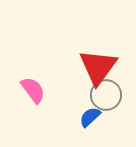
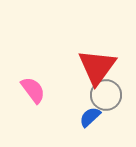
red triangle: moved 1 px left
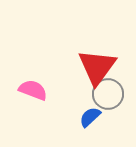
pink semicircle: rotated 32 degrees counterclockwise
gray circle: moved 2 px right, 1 px up
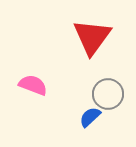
red triangle: moved 5 px left, 30 px up
pink semicircle: moved 5 px up
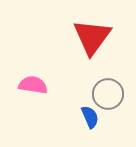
pink semicircle: rotated 12 degrees counterclockwise
blue semicircle: rotated 110 degrees clockwise
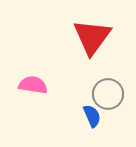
blue semicircle: moved 2 px right, 1 px up
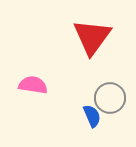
gray circle: moved 2 px right, 4 px down
